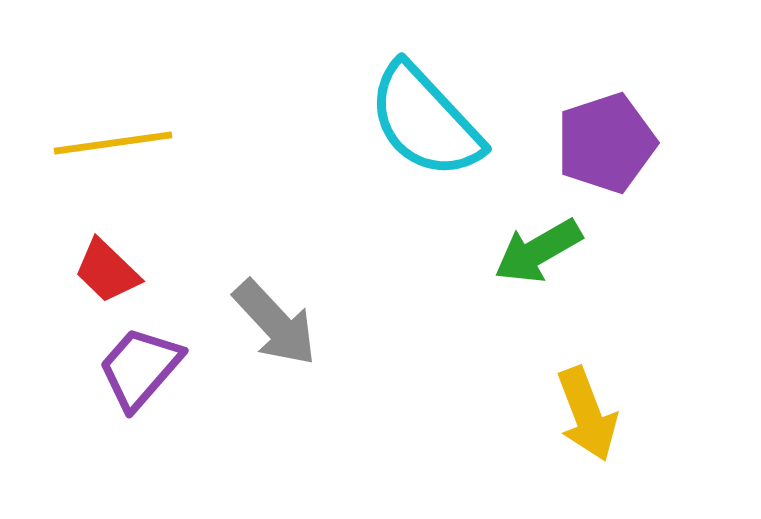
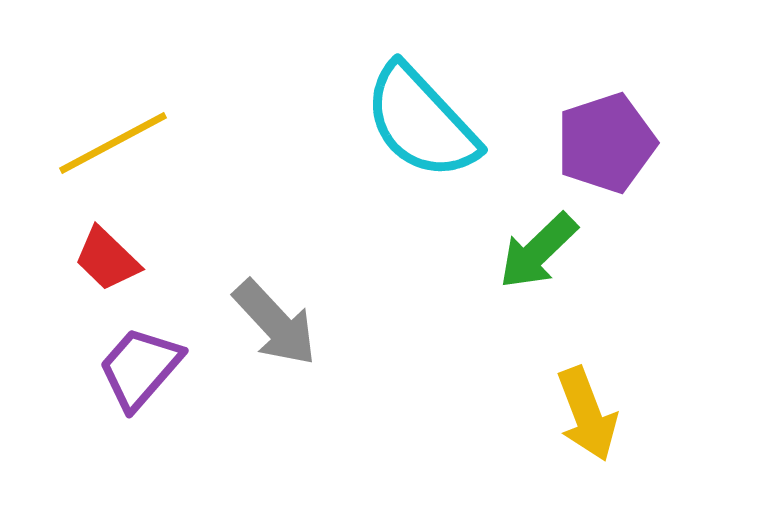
cyan semicircle: moved 4 px left, 1 px down
yellow line: rotated 20 degrees counterclockwise
green arrow: rotated 14 degrees counterclockwise
red trapezoid: moved 12 px up
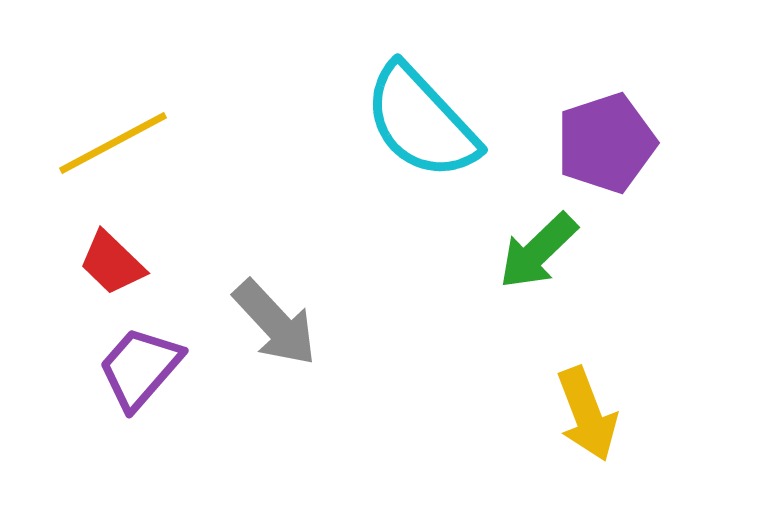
red trapezoid: moved 5 px right, 4 px down
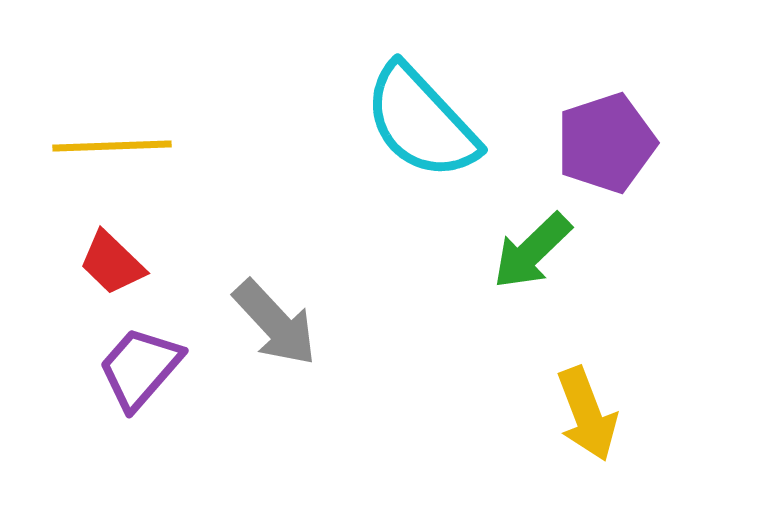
yellow line: moved 1 px left, 3 px down; rotated 26 degrees clockwise
green arrow: moved 6 px left
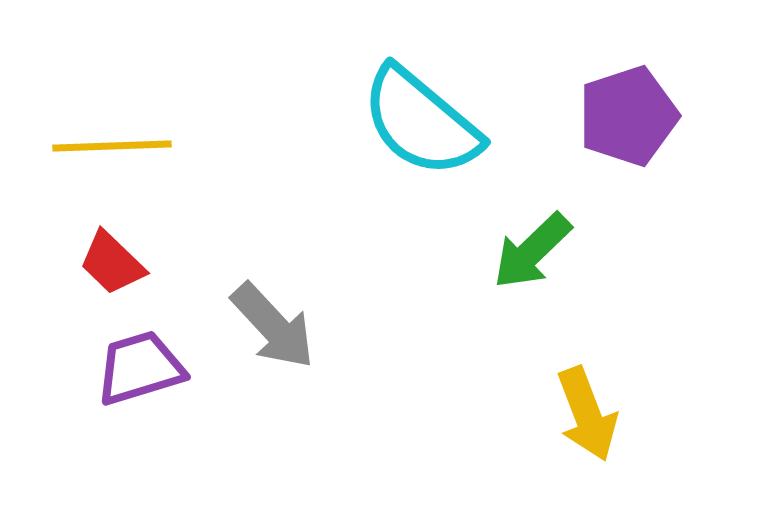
cyan semicircle: rotated 7 degrees counterclockwise
purple pentagon: moved 22 px right, 27 px up
gray arrow: moved 2 px left, 3 px down
purple trapezoid: rotated 32 degrees clockwise
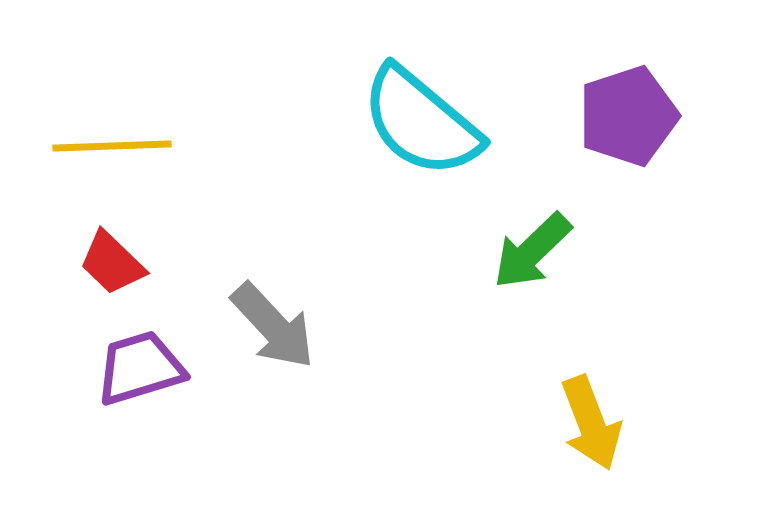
yellow arrow: moved 4 px right, 9 px down
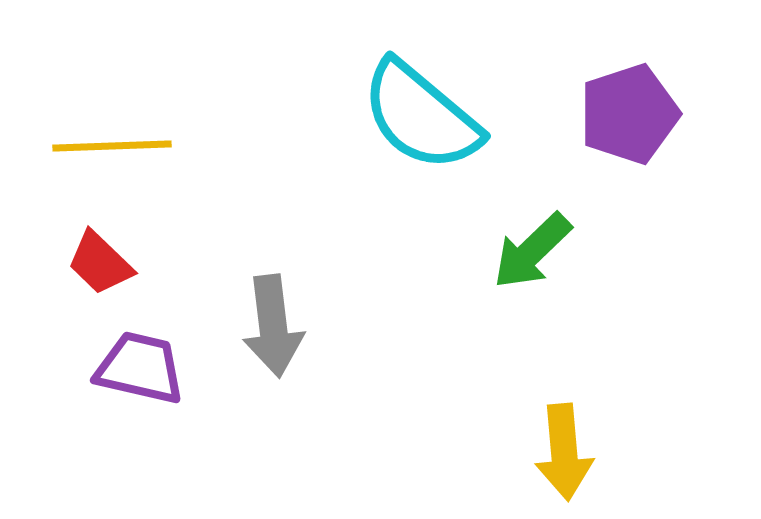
purple pentagon: moved 1 px right, 2 px up
cyan semicircle: moved 6 px up
red trapezoid: moved 12 px left
gray arrow: rotated 36 degrees clockwise
purple trapezoid: rotated 30 degrees clockwise
yellow arrow: moved 27 px left, 29 px down; rotated 16 degrees clockwise
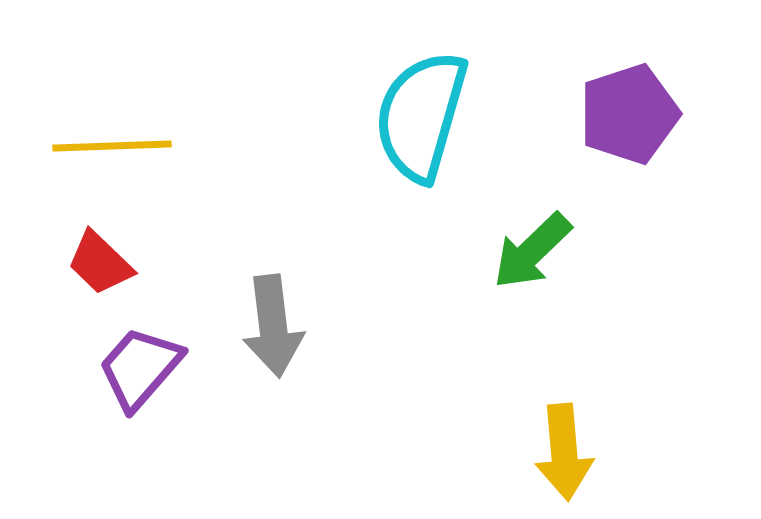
cyan semicircle: rotated 66 degrees clockwise
purple trapezoid: rotated 62 degrees counterclockwise
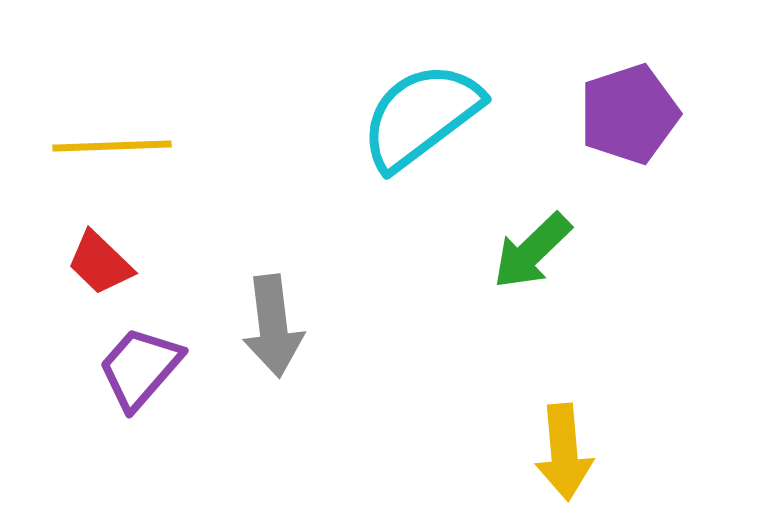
cyan semicircle: rotated 37 degrees clockwise
